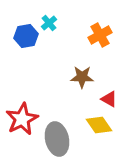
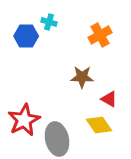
cyan cross: moved 1 px up; rotated 35 degrees counterclockwise
blue hexagon: rotated 10 degrees clockwise
red star: moved 2 px right, 1 px down
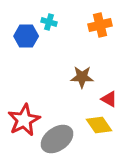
orange cross: moved 10 px up; rotated 15 degrees clockwise
gray ellipse: rotated 68 degrees clockwise
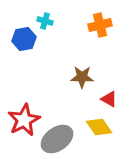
cyan cross: moved 4 px left, 1 px up
blue hexagon: moved 2 px left, 3 px down; rotated 10 degrees counterclockwise
yellow diamond: moved 2 px down
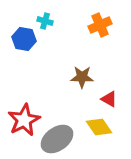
orange cross: rotated 10 degrees counterclockwise
blue hexagon: rotated 20 degrees clockwise
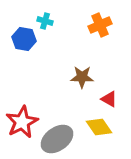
red star: moved 2 px left, 2 px down
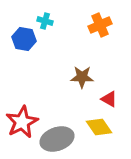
gray ellipse: rotated 16 degrees clockwise
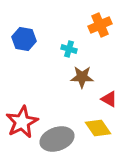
cyan cross: moved 24 px right, 28 px down
yellow diamond: moved 1 px left, 1 px down
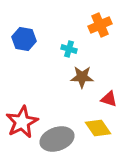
red triangle: rotated 12 degrees counterclockwise
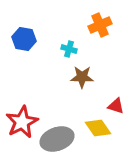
red triangle: moved 7 px right, 7 px down
